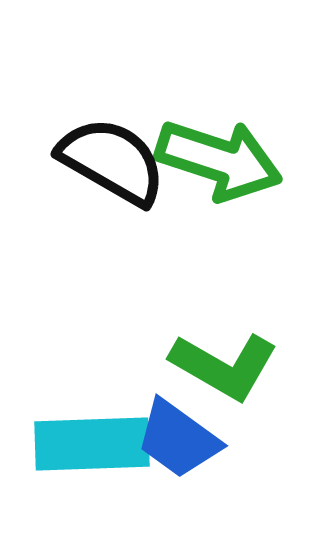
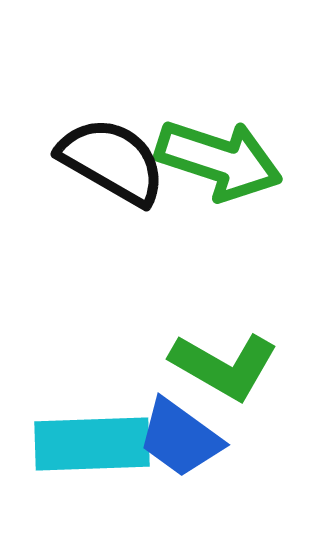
blue trapezoid: moved 2 px right, 1 px up
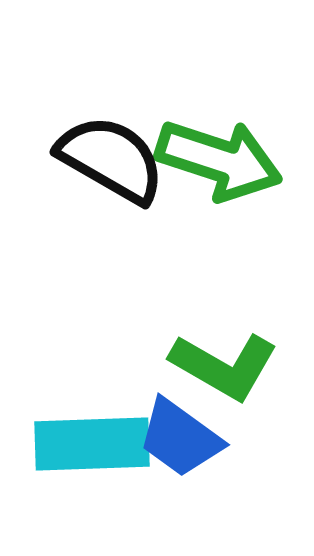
black semicircle: moved 1 px left, 2 px up
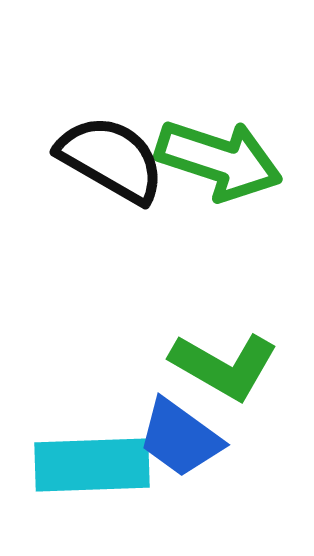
cyan rectangle: moved 21 px down
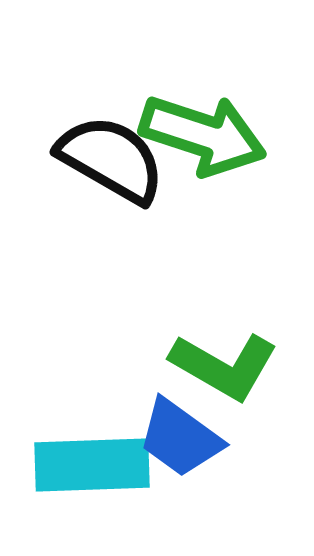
green arrow: moved 16 px left, 25 px up
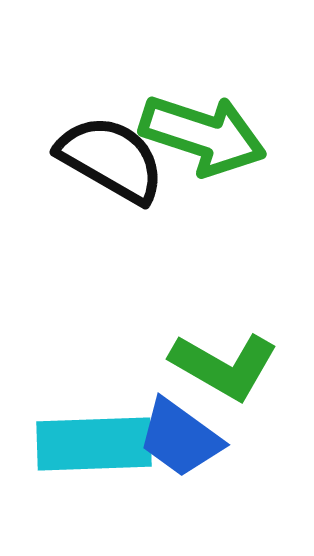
cyan rectangle: moved 2 px right, 21 px up
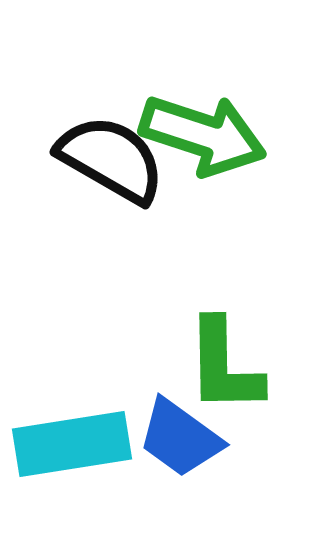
green L-shape: rotated 59 degrees clockwise
cyan rectangle: moved 22 px left; rotated 7 degrees counterclockwise
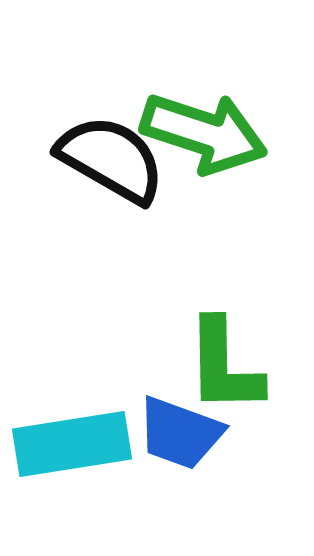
green arrow: moved 1 px right, 2 px up
blue trapezoid: moved 5 px up; rotated 16 degrees counterclockwise
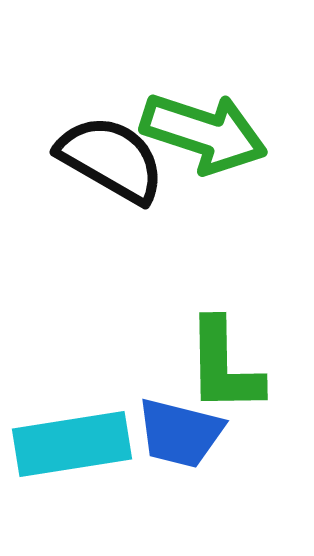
blue trapezoid: rotated 6 degrees counterclockwise
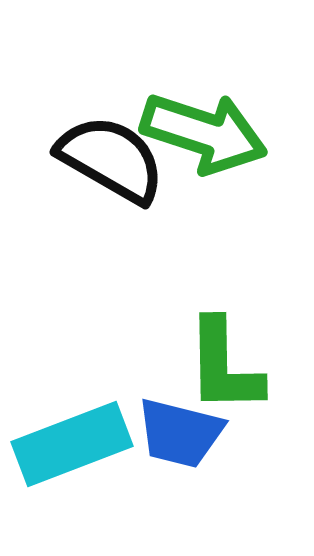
cyan rectangle: rotated 12 degrees counterclockwise
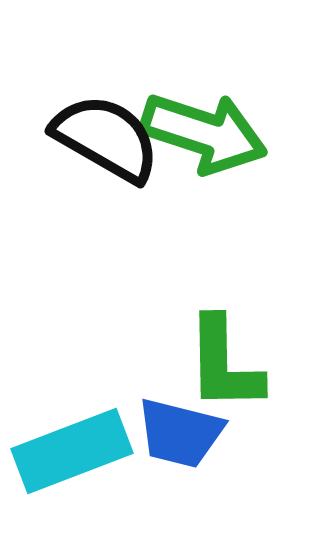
black semicircle: moved 5 px left, 21 px up
green L-shape: moved 2 px up
cyan rectangle: moved 7 px down
